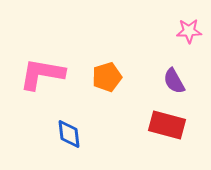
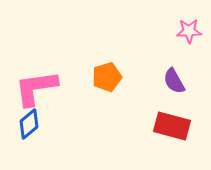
pink L-shape: moved 6 px left, 14 px down; rotated 18 degrees counterclockwise
red rectangle: moved 5 px right, 1 px down
blue diamond: moved 40 px left, 10 px up; rotated 56 degrees clockwise
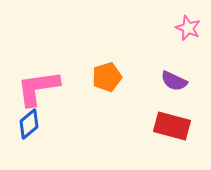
pink star: moved 1 px left, 3 px up; rotated 25 degrees clockwise
purple semicircle: rotated 36 degrees counterclockwise
pink L-shape: moved 2 px right
